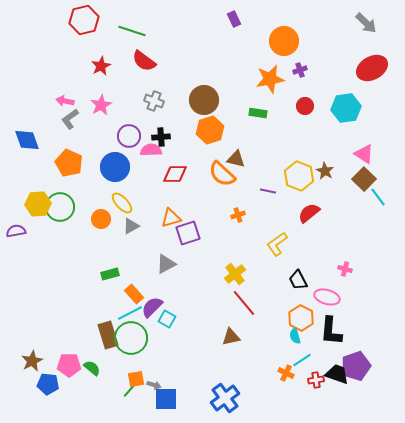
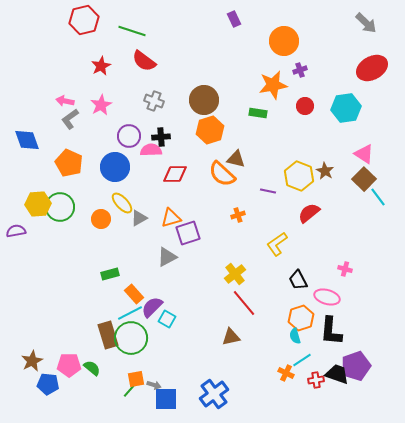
orange star at (270, 79): moved 3 px right, 6 px down
gray triangle at (131, 226): moved 8 px right, 8 px up
gray triangle at (166, 264): moved 1 px right, 7 px up
orange hexagon at (301, 318): rotated 15 degrees clockwise
blue cross at (225, 398): moved 11 px left, 4 px up
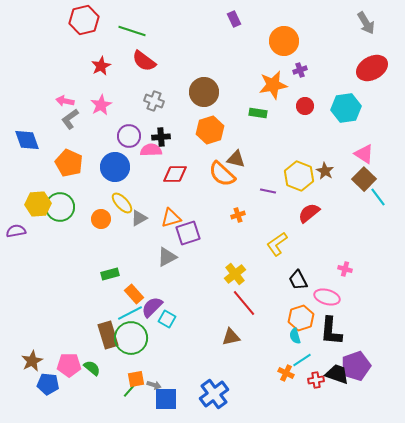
gray arrow at (366, 23): rotated 15 degrees clockwise
brown circle at (204, 100): moved 8 px up
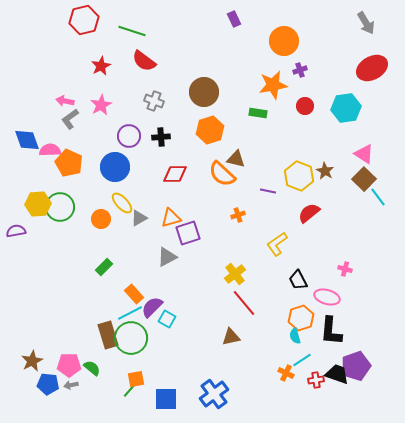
pink semicircle at (151, 150): moved 101 px left
green rectangle at (110, 274): moved 6 px left, 7 px up; rotated 30 degrees counterclockwise
gray arrow at (154, 385): moved 83 px left; rotated 152 degrees clockwise
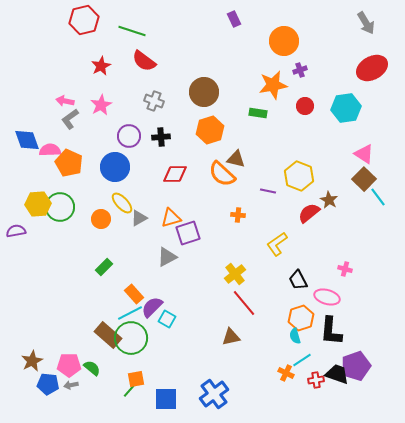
brown star at (325, 171): moved 4 px right, 29 px down
orange cross at (238, 215): rotated 24 degrees clockwise
brown rectangle at (108, 335): rotated 32 degrees counterclockwise
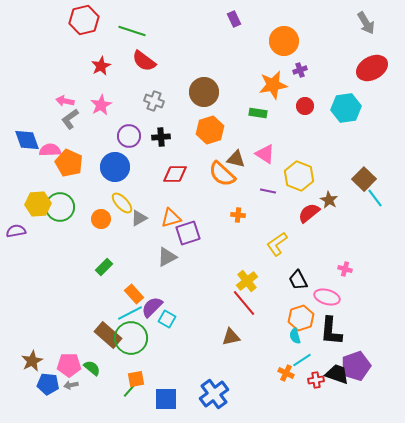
pink triangle at (364, 154): moved 99 px left
cyan line at (378, 197): moved 3 px left, 1 px down
yellow cross at (235, 274): moved 12 px right, 7 px down
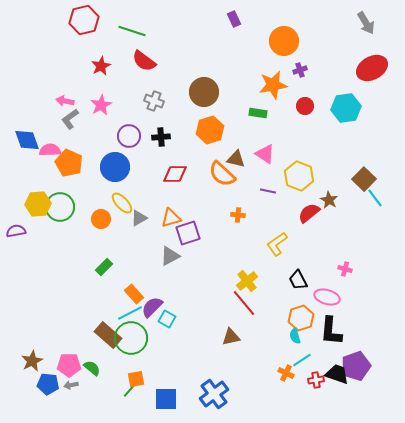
gray triangle at (167, 257): moved 3 px right, 1 px up
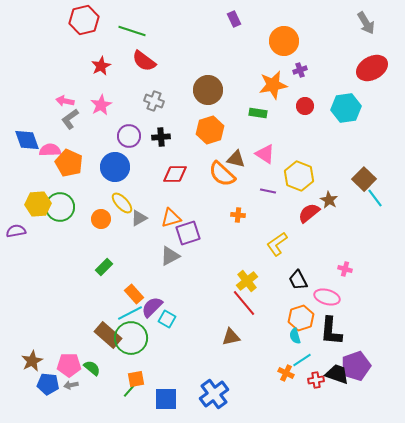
brown circle at (204, 92): moved 4 px right, 2 px up
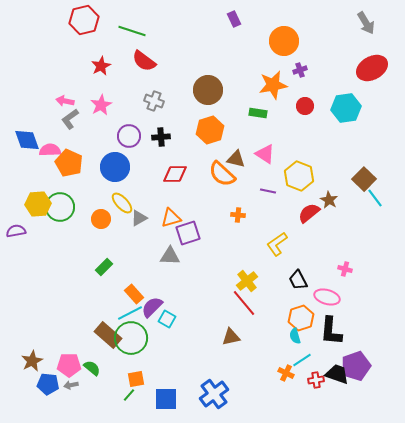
gray triangle at (170, 256): rotated 30 degrees clockwise
green line at (129, 391): moved 4 px down
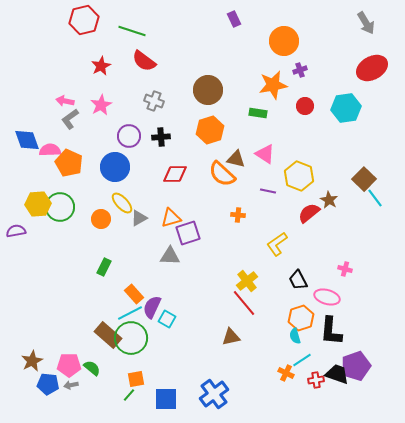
green rectangle at (104, 267): rotated 18 degrees counterclockwise
purple semicircle at (152, 307): rotated 20 degrees counterclockwise
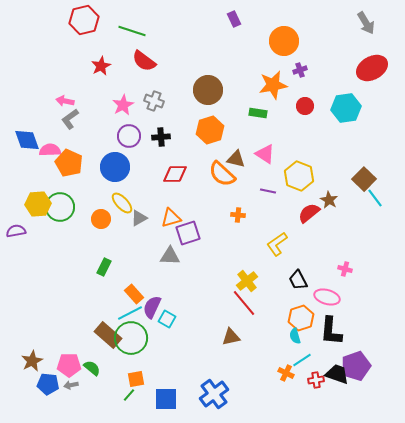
pink star at (101, 105): moved 22 px right
